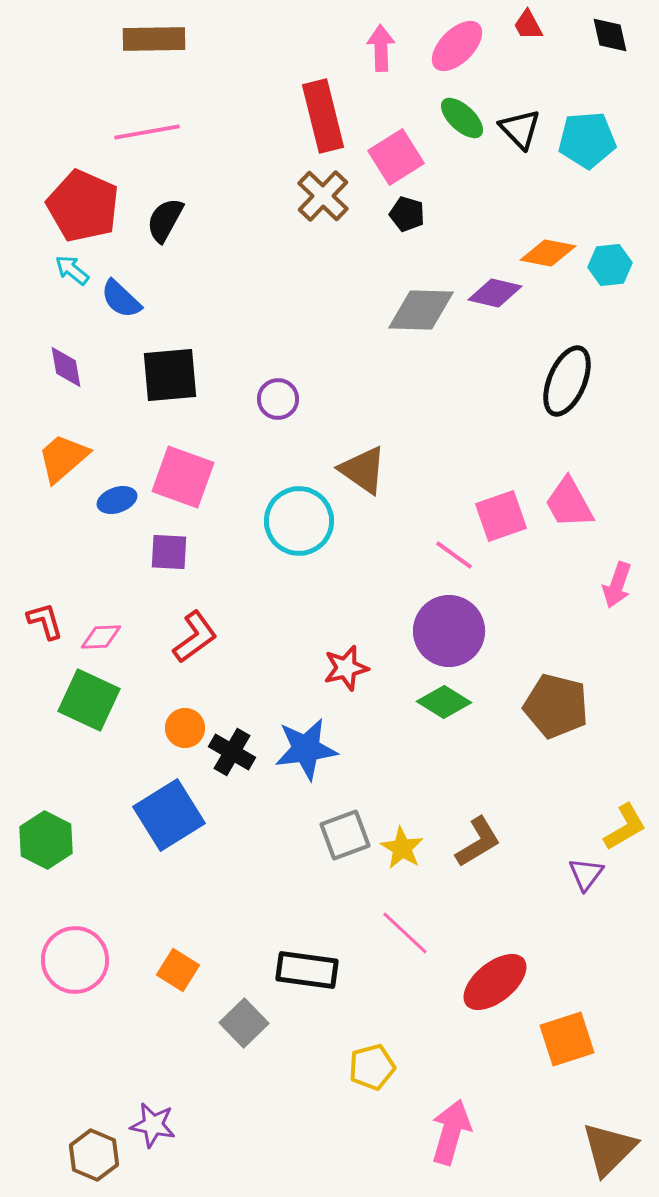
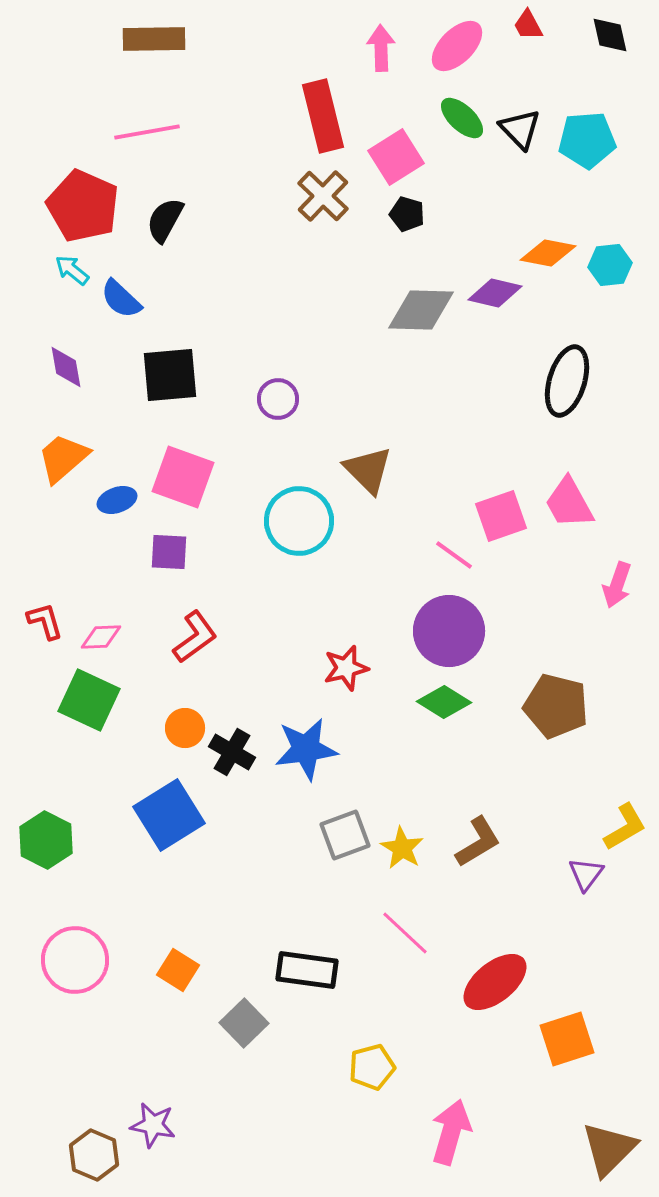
black ellipse at (567, 381): rotated 6 degrees counterclockwise
brown triangle at (363, 470): moved 5 px right; rotated 10 degrees clockwise
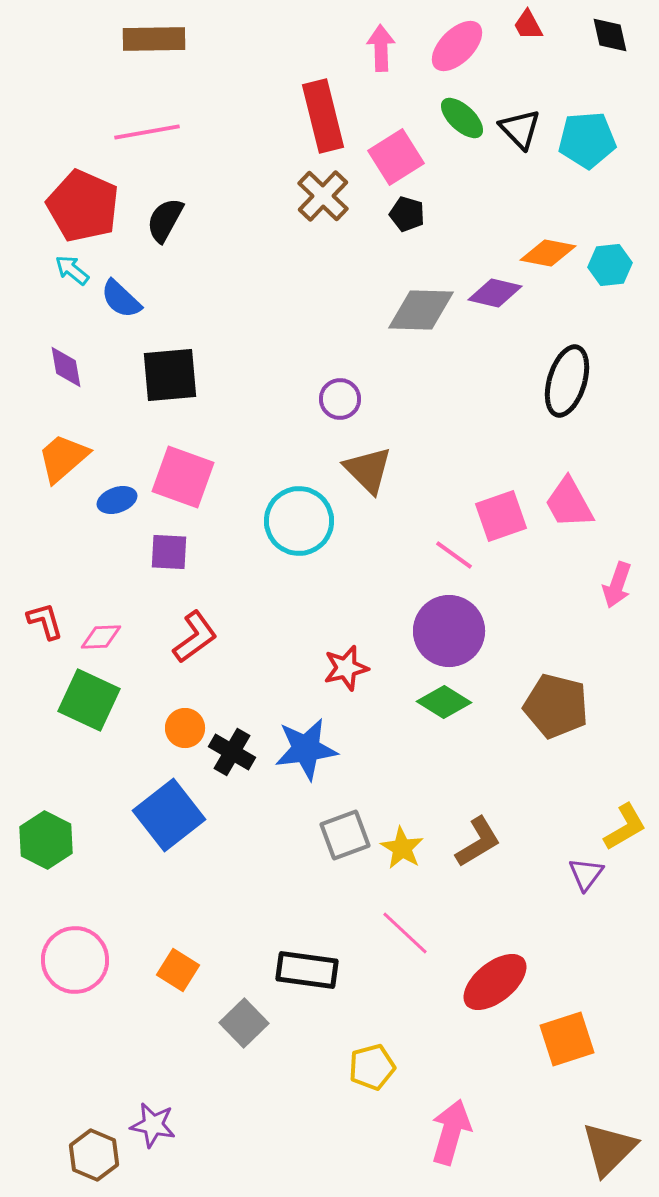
purple circle at (278, 399): moved 62 px right
blue square at (169, 815): rotated 6 degrees counterclockwise
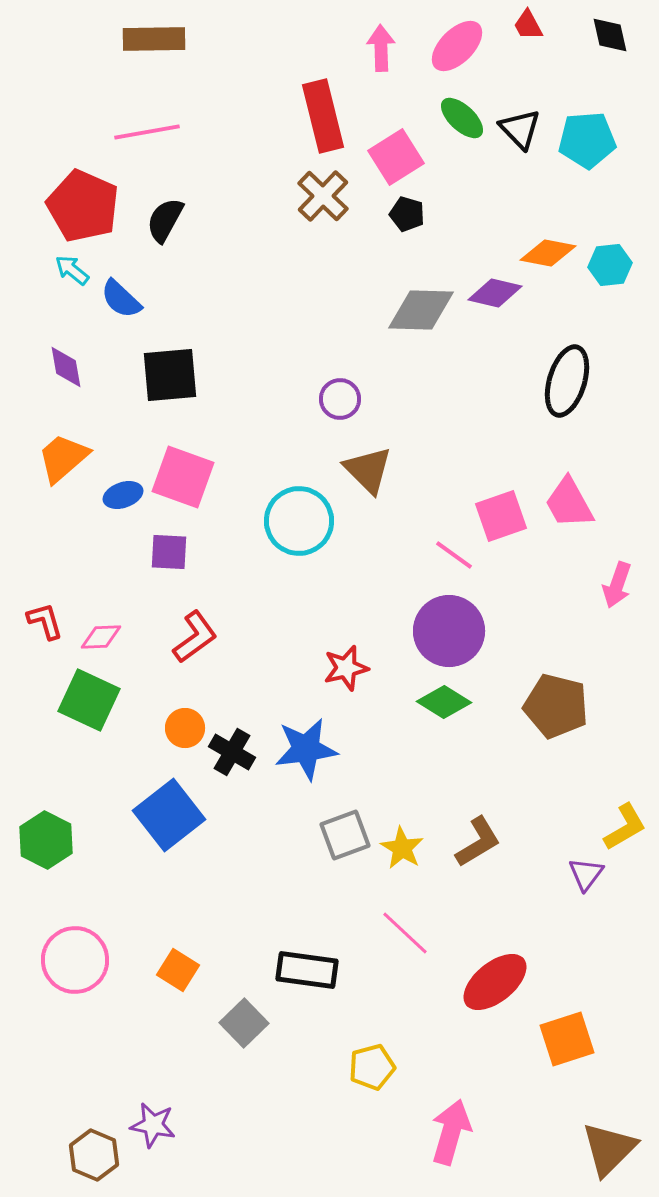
blue ellipse at (117, 500): moved 6 px right, 5 px up
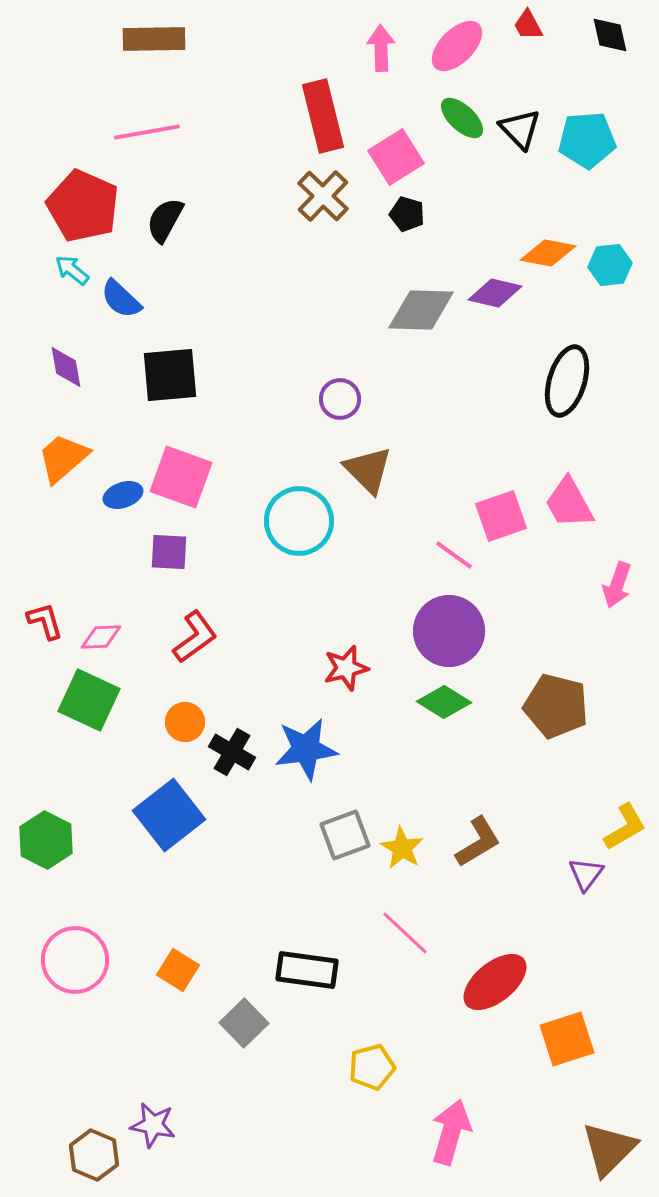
pink square at (183, 477): moved 2 px left
orange circle at (185, 728): moved 6 px up
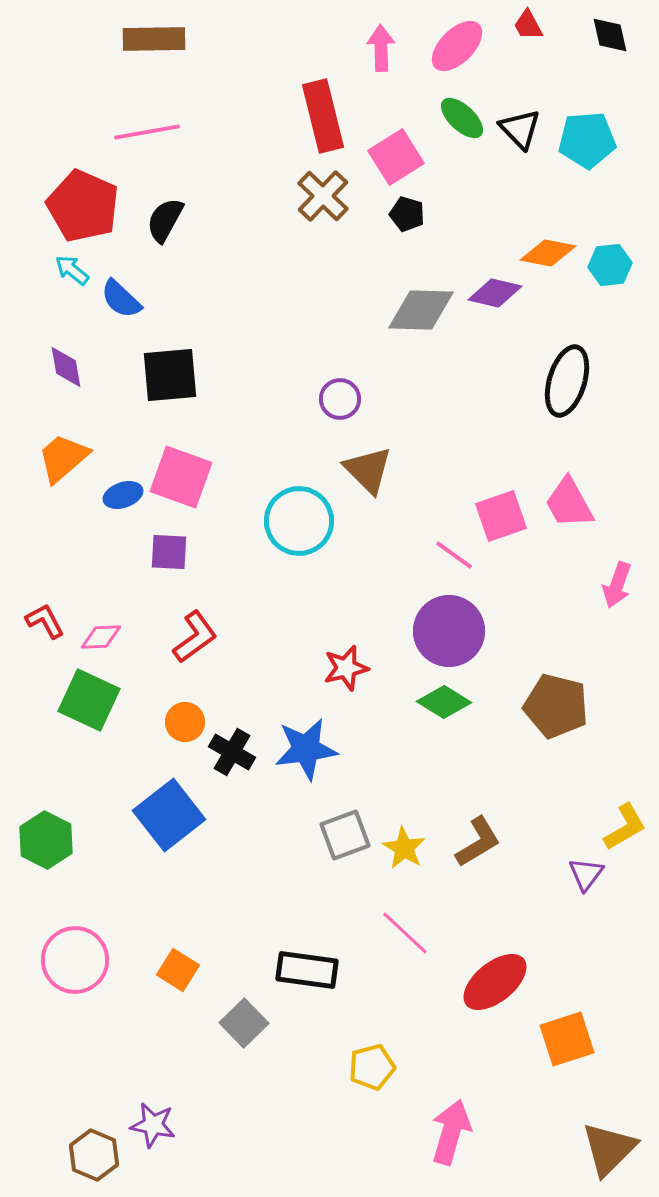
red L-shape at (45, 621): rotated 12 degrees counterclockwise
yellow star at (402, 848): moved 2 px right
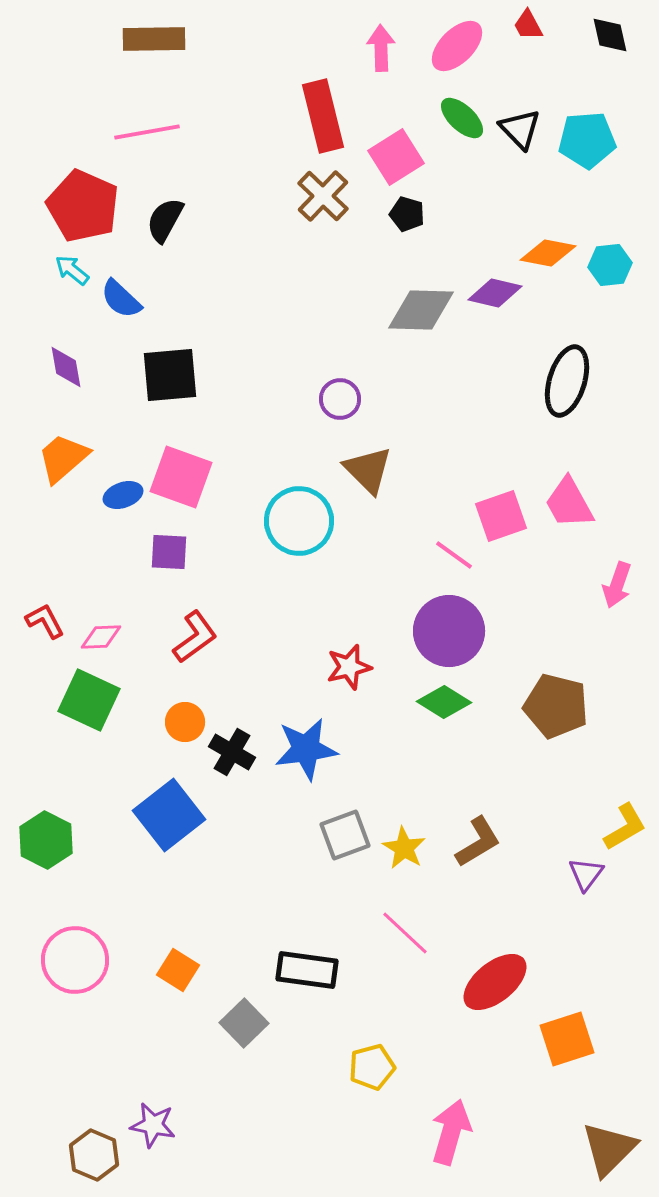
red star at (346, 668): moved 3 px right, 1 px up
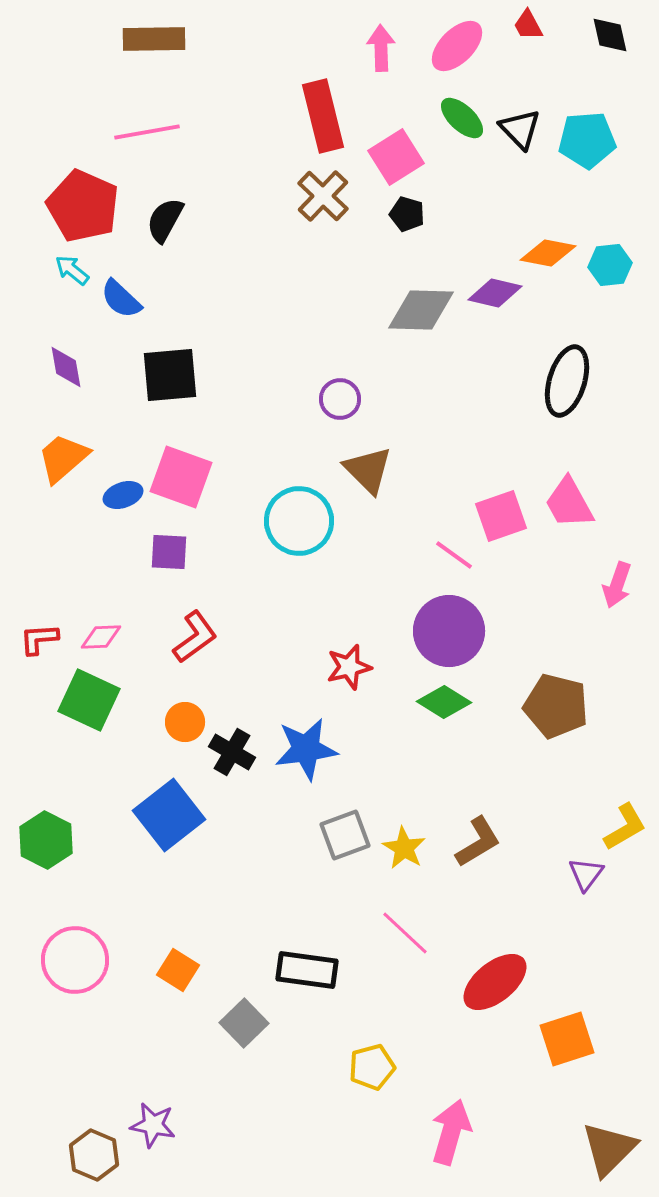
red L-shape at (45, 621): moved 6 px left, 18 px down; rotated 66 degrees counterclockwise
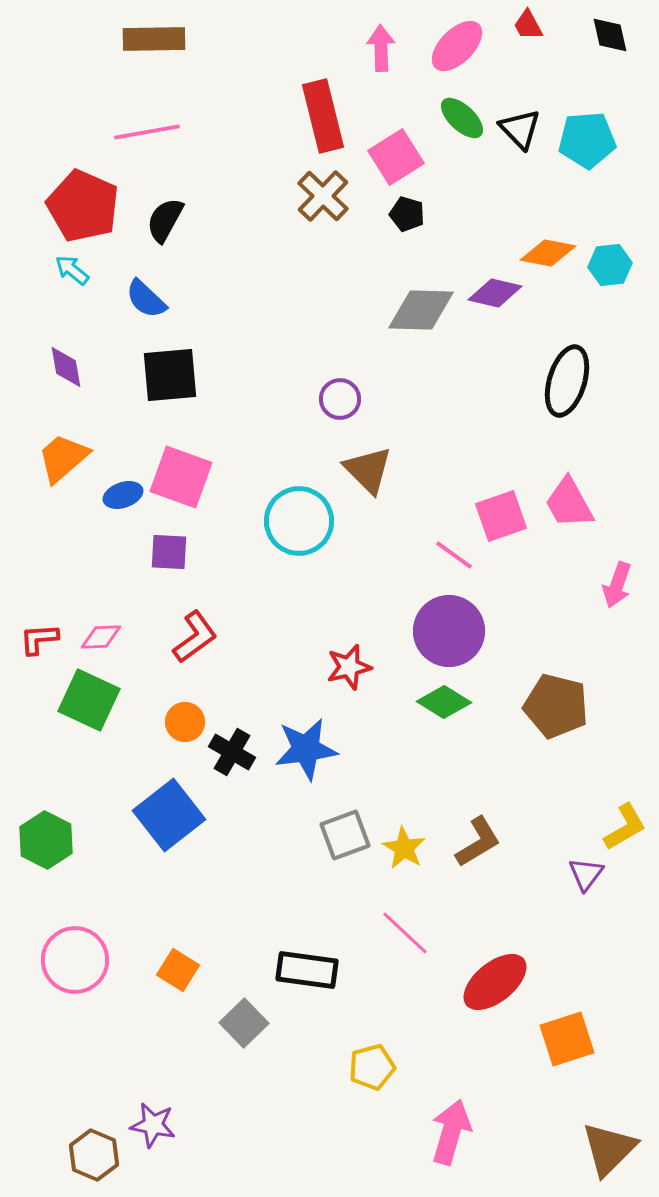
blue semicircle at (121, 299): moved 25 px right
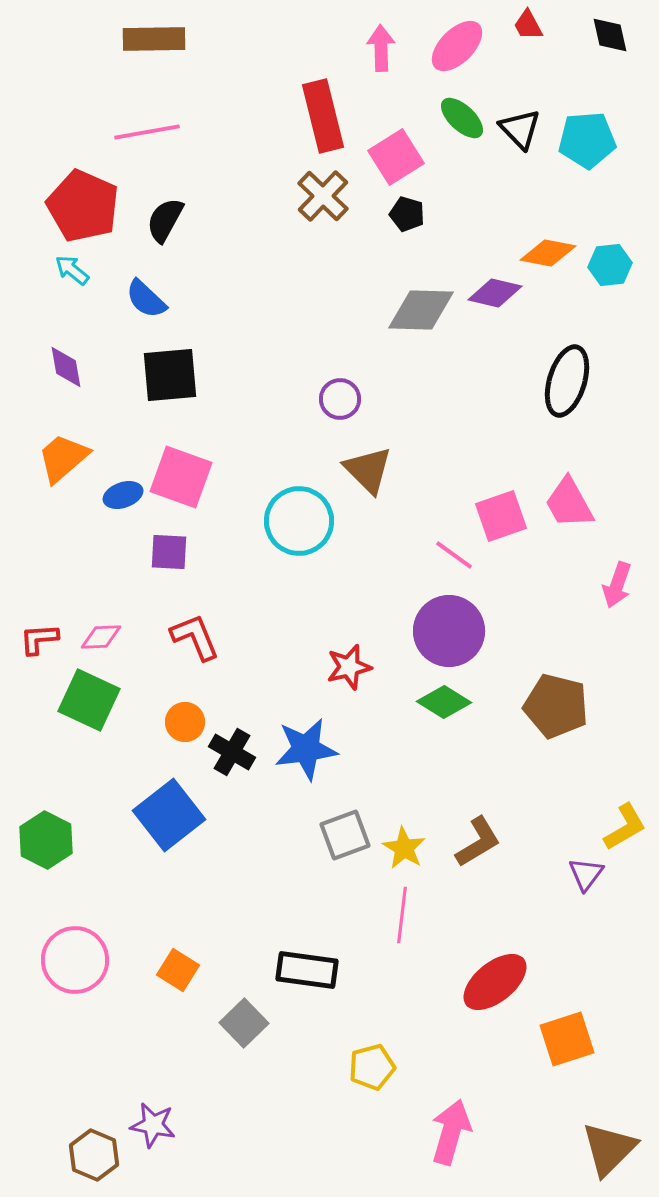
red L-shape at (195, 637): rotated 76 degrees counterclockwise
pink line at (405, 933): moved 3 px left, 18 px up; rotated 54 degrees clockwise
